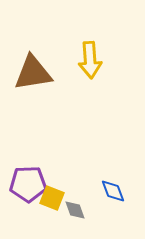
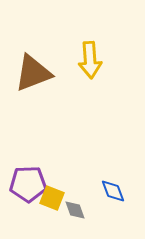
brown triangle: rotated 12 degrees counterclockwise
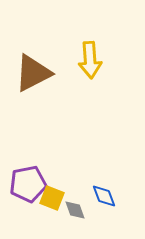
brown triangle: rotated 6 degrees counterclockwise
purple pentagon: rotated 9 degrees counterclockwise
blue diamond: moved 9 px left, 5 px down
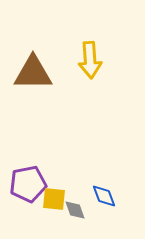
brown triangle: rotated 27 degrees clockwise
yellow square: moved 2 px right, 1 px down; rotated 15 degrees counterclockwise
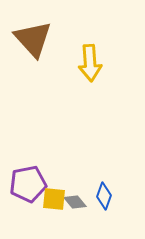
yellow arrow: moved 3 px down
brown triangle: moved 34 px up; rotated 48 degrees clockwise
blue diamond: rotated 40 degrees clockwise
gray diamond: moved 8 px up; rotated 20 degrees counterclockwise
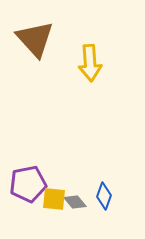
brown triangle: moved 2 px right
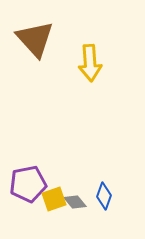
yellow square: rotated 25 degrees counterclockwise
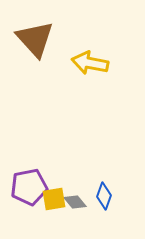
yellow arrow: rotated 105 degrees clockwise
purple pentagon: moved 1 px right, 3 px down
yellow square: rotated 10 degrees clockwise
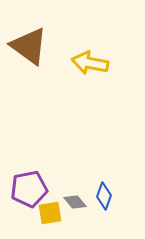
brown triangle: moved 6 px left, 7 px down; rotated 12 degrees counterclockwise
purple pentagon: moved 2 px down
yellow square: moved 4 px left, 14 px down
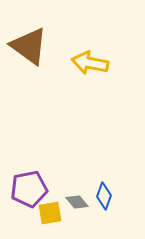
gray diamond: moved 2 px right
